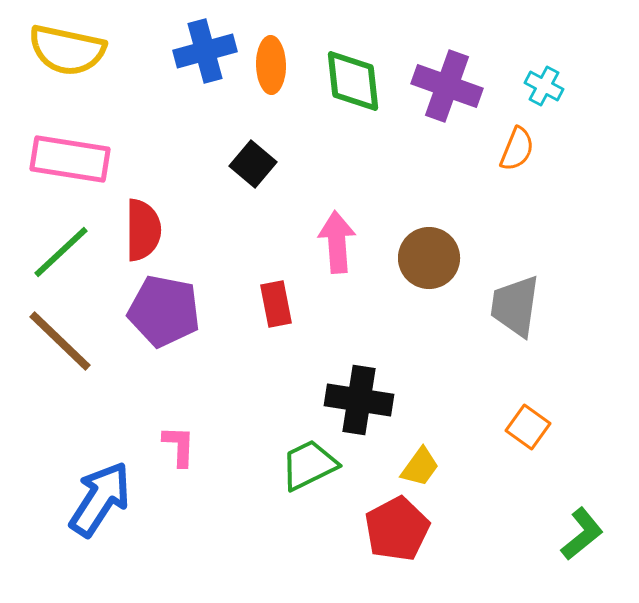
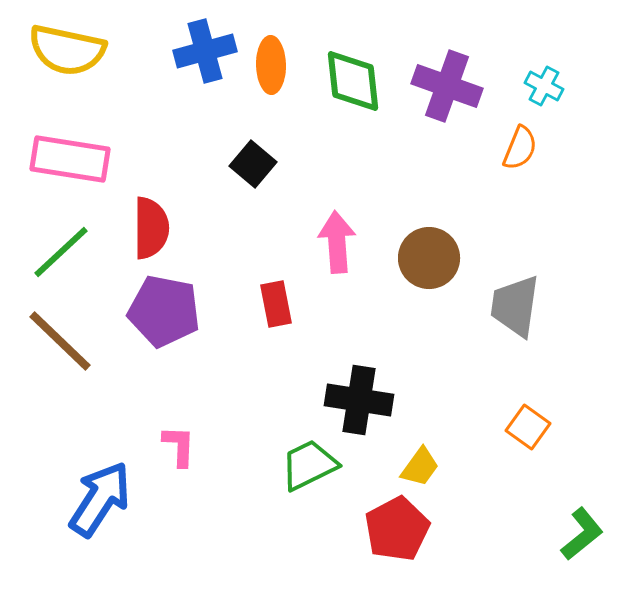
orange semicircle: moved 3 px right, 1 px up
red semicircle: moved 8 px right, 2 px up
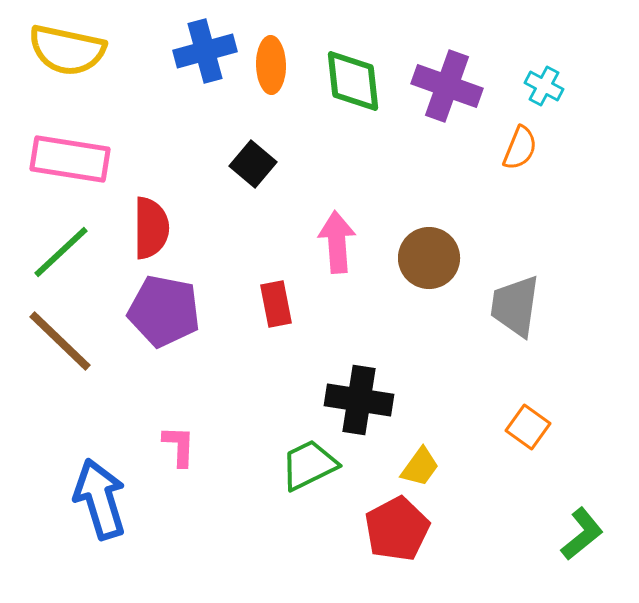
blue arrow: rotated 50 degrees counterclockwise
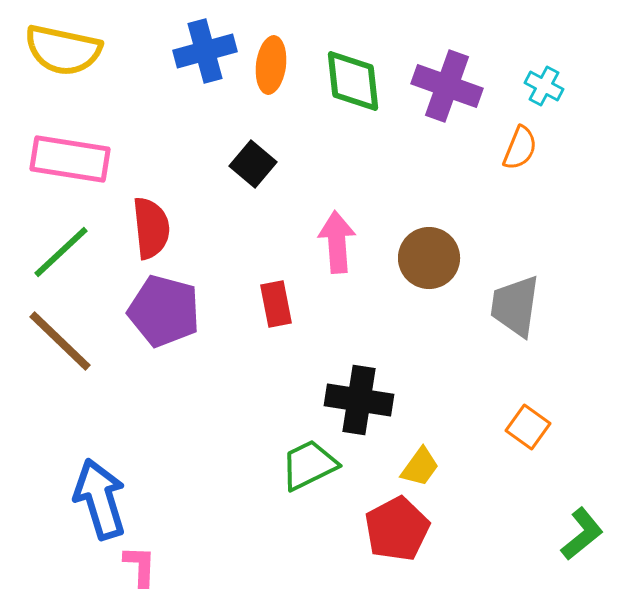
yellow semicircle: moved 4 px left
orange ellipse: rotated 8 degrees clockwise
red semicircle: rotated 6 degrees counterclockwise
purple pentagon: rotated 4 degrees clockwise
pink L-shape: moved 39 px left, 120 px down
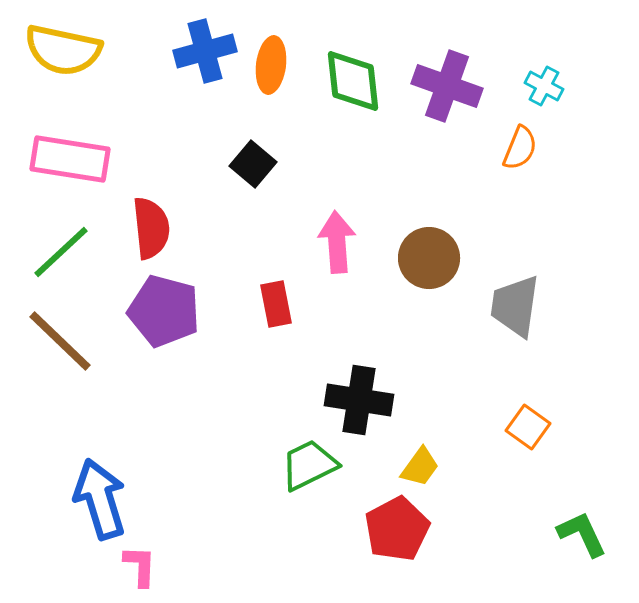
green L-shape: rotated 76 degrees counterclockwise
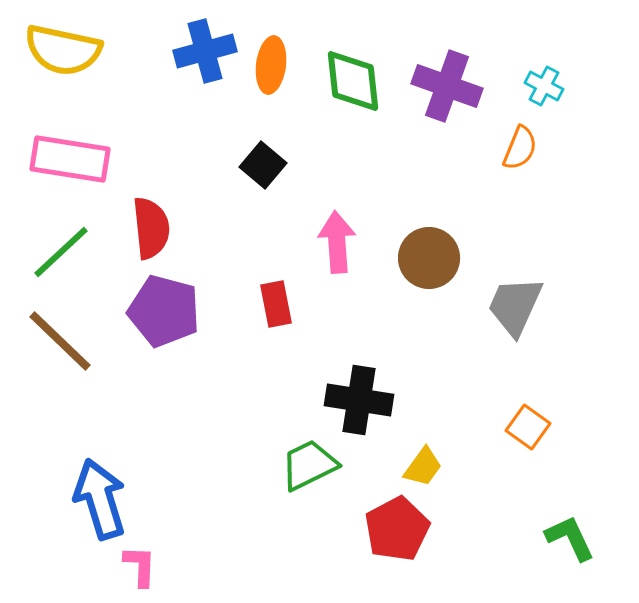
black square: moved 10 px right, 1 px down
gray trapezoid: rotated 16 degrees clockwise
yellow trapezoid: moved 3 px right
green L-shape: moved 12 px left, 4 px down
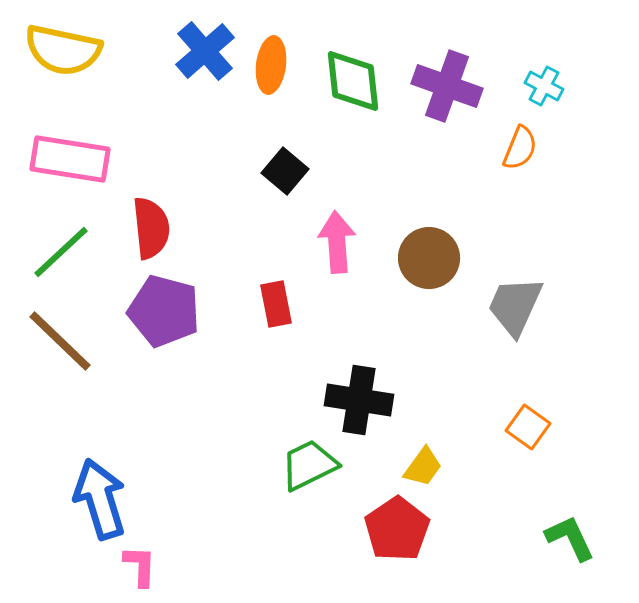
blue cross: rotated 26 degrees counterclockwise
black square: moved 22 px right, 6 px down
red pentagon: rotated 6 degrees counterclockwise
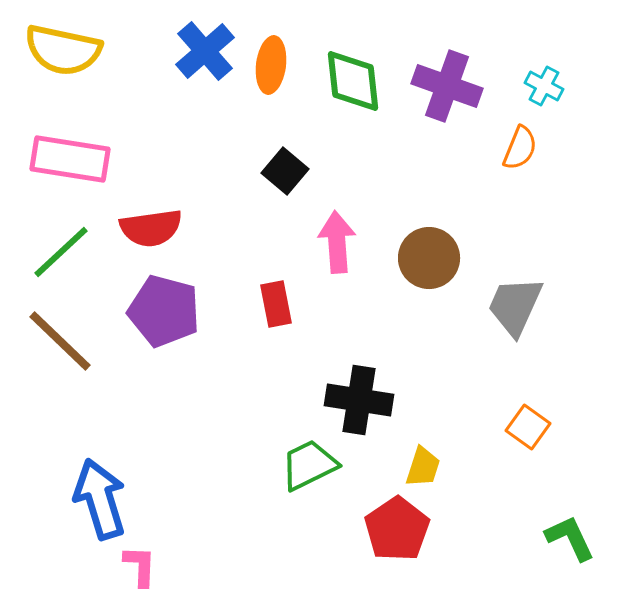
red semicircle: rotated 88 degrees clockwise
yellow trapezoid: rotated 18 degrees counterclockwise
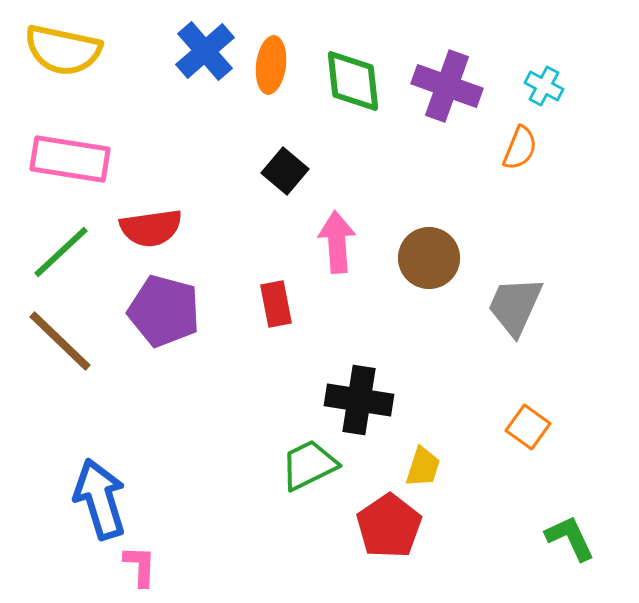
red pentagon: moved 8 px left, 3 px up
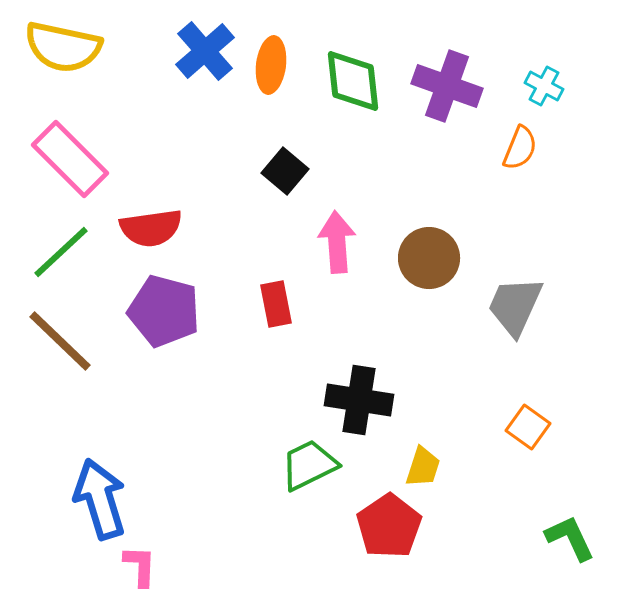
yellow semicircle: moved 3 px up
pink rectangle: rotated 36 degrees clockwise
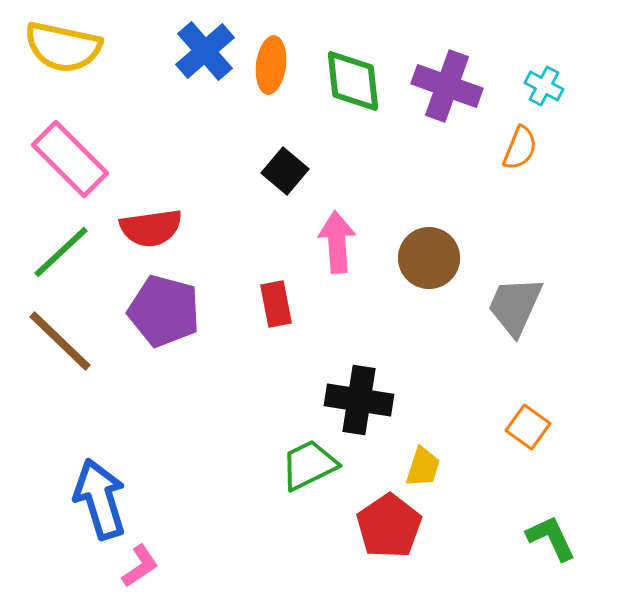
green L-shape: moved 19 px left
pink L-shape: rotated 54 degrees clockwise
